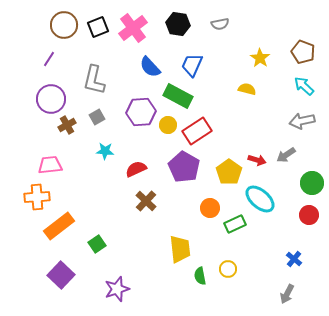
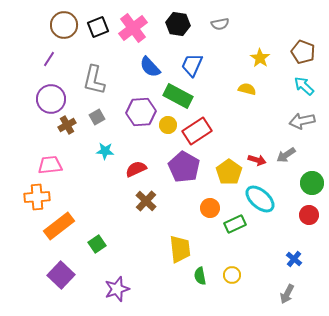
yellow circle at (228, 269): moved 4 px right, 6 px down
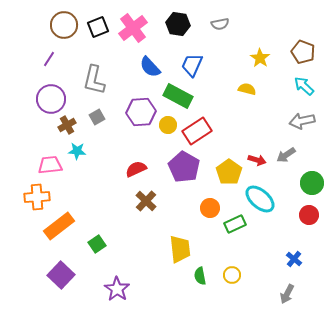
cyan star at (105, 151): moved 28 px left
purple star at (117, 289): rotated 20 degrees counterclockwise
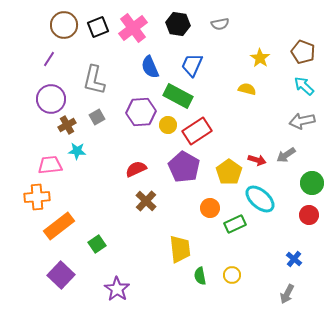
blue semicircle at (150, 67): rotated 20 degrees clockwise
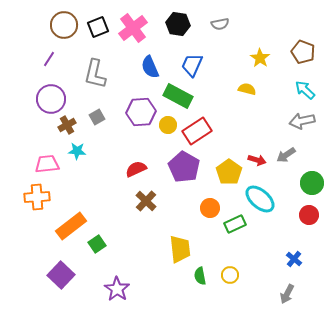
gray L-shape at (94, 80): moved 1 px right, 6 px up
cyan arrow at (304, 86): moved 1 px right, 4 px down
pink trapezoid at (50, 165): moved 3 px left, 1 px up
orange rectangle at (59, 226): moved 12 px right
yellow circle at (232, 275): moved 2 px left
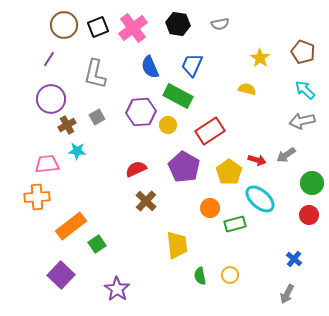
red rectangle at (197, 131): moved 13 px right
green rectangle at (235, 224): rotated 10 degrees clockwise
yellow trapezoid at (180, 249): moved 3 px left, 4 px up
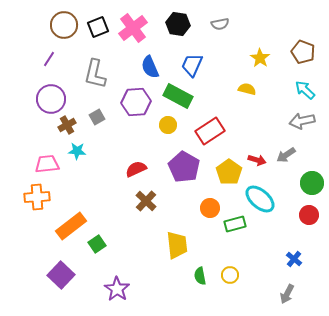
purple hexagon at (141, 112): moved 5 px left, 10 px up
